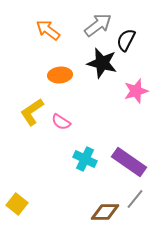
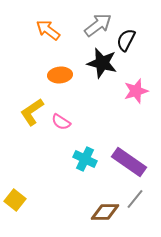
yellow square: moved 2 px left, 4 px up
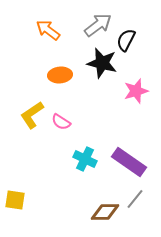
yellow L-shape: moved 3 px down
yellow square: rotated 30 degrees counterclockwise
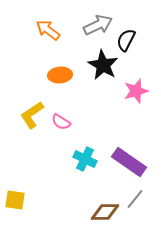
gray arrow: rotated 12 degrees clockwise
black star: moved 1 px right, 2 px down; rotated 16 degrees clockwise
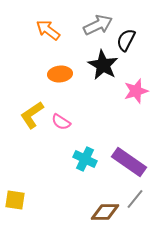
orange ellipse: moved 1 px up
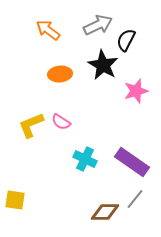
yellow L-shape: moved 1 px left, 10 px down; rotated 12 degrees clockwise
purple rectangle: moved 3 px right
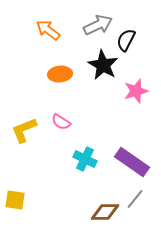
yellow L-shape: moved 7 px left, 5 px down
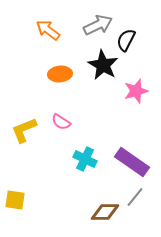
gray line: moved 2 px up
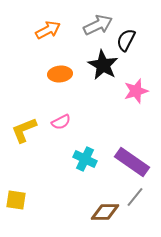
orange arrow: rotated 115 degrees clockwise
pink semicircle: rotated 60 degrees counterclockwise
yellow square: moved 1 px right
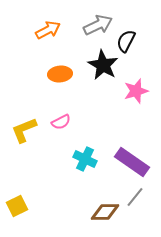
black semicircle: moved 1 px down
yellow square: moved 1 px right, 6 px down; rotated 35 degrees counterclockwise
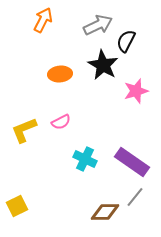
orange arrow: moved 5 px left, 10 px up; rotated 35 degrees counterclockwise
